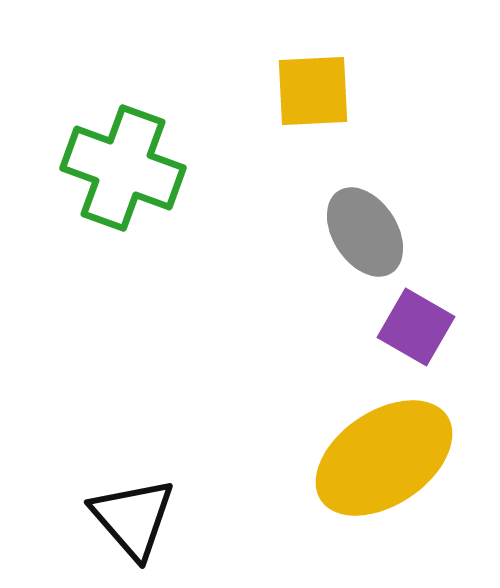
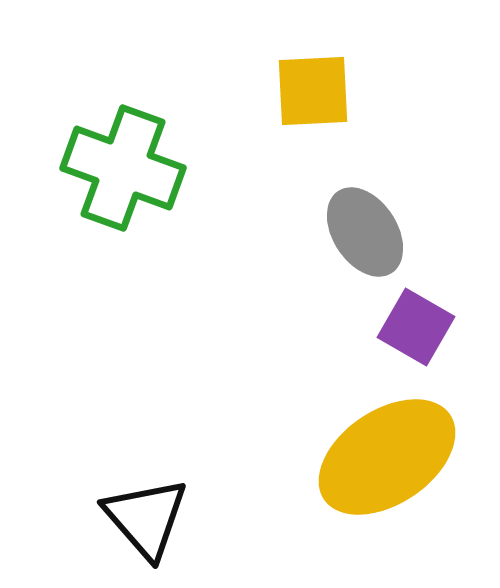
yellow ellipse: moved 3 px right, 1 px up
black triangle: moved 13 px right
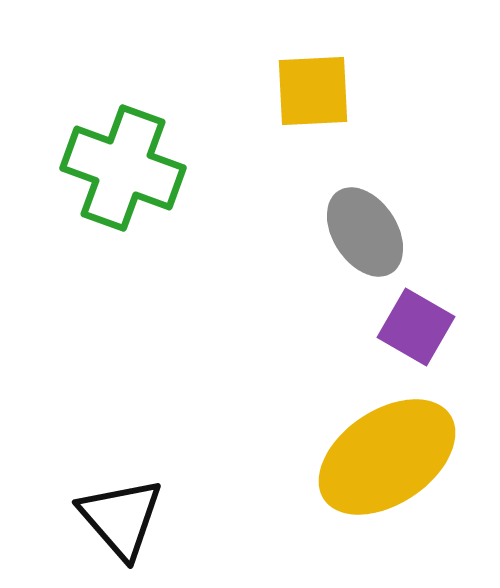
black triangle: moved 25 px left
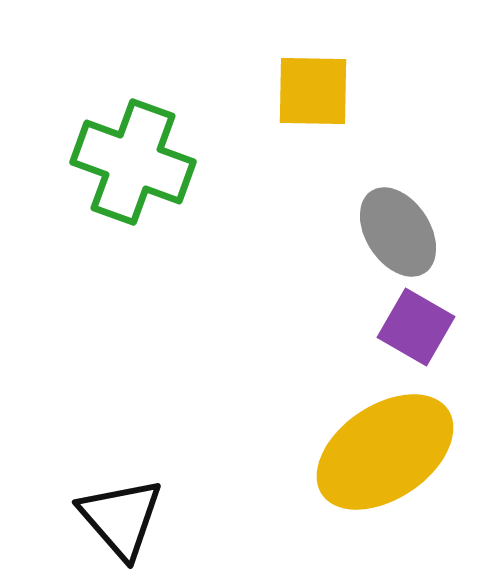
yellow square: rotated 4 degrees clockwise
green cross: moved 10 px right, 6 px up
gray ellipse: moved 33 px right
yellow ellipse: moved 2 px left, 5 px up
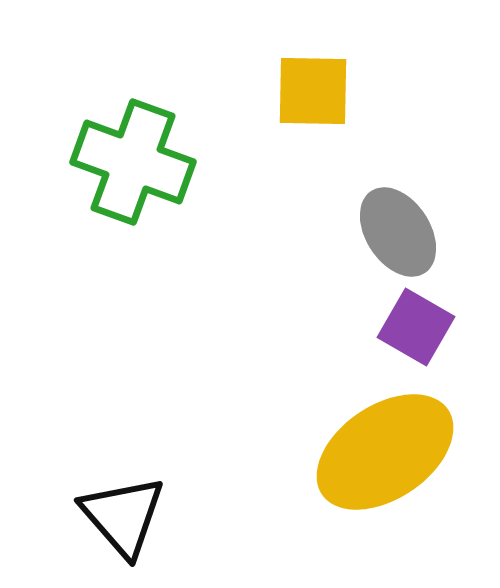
black triangle: moved 2 px right, 2 px up
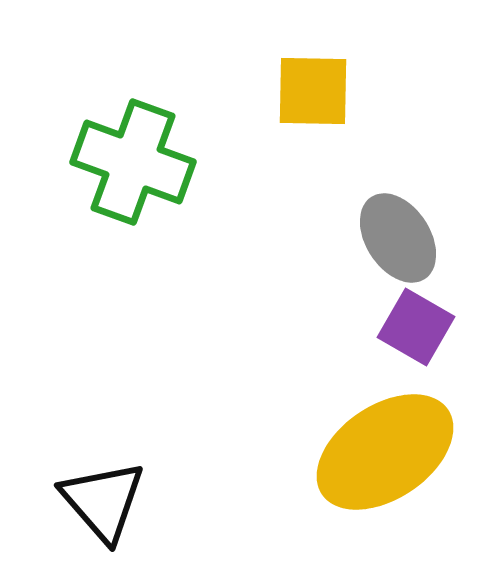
gray ellipse: moved 6 px down
black triangle: moved 20 px left, 15 px up
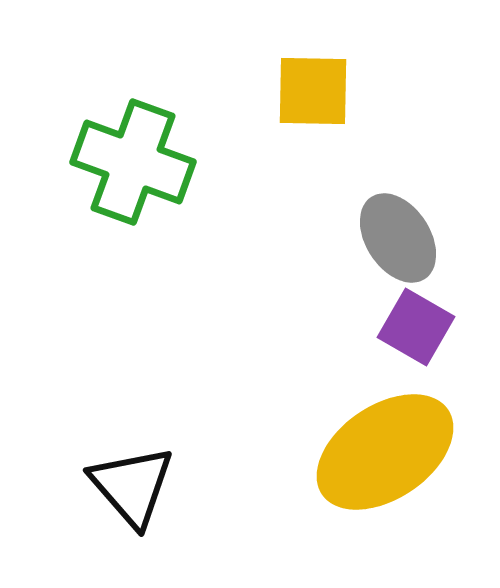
black triangle: moved 29 px right, 15 px up
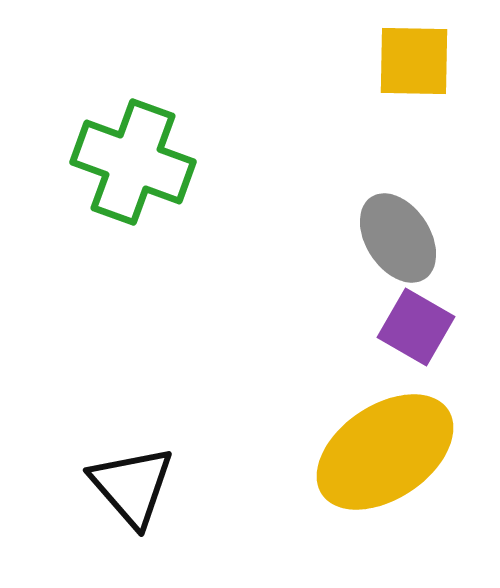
yellow square: moved 101 px right, 30 px up
